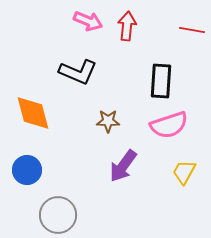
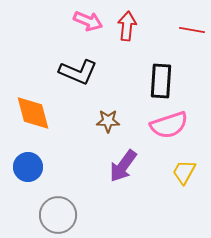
blue circle: moved 1 px right, 3 px up
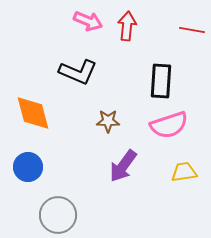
yellow trapezoid: rotated 52 degrees clockwise
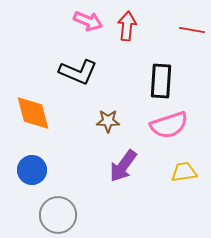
blue circle: moved 4 px right, 3 px down
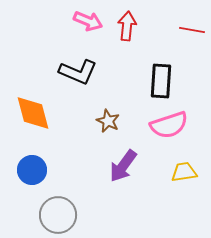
brown star: rotated 25 degrees clockwise
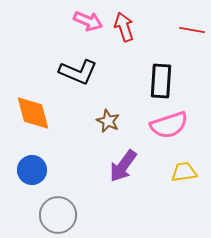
red arrow: moved 3 px left, 1 px down; rotated 24 degrees counterclockwise
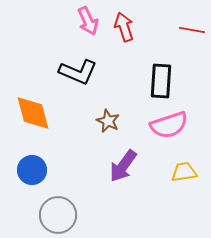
pink arrow: rotated 44 degrees clockwise
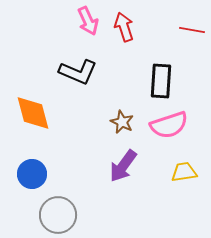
brown star: moved 14 px right, 1 px down
blue circle: moved 4 px down
